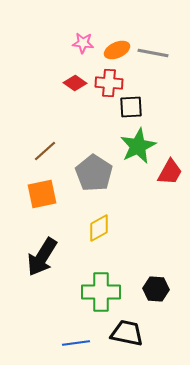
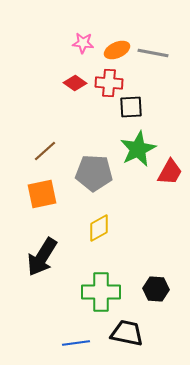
green star: moved 3 px down
gray pentagon: rotated 30 degrees counterclockwise
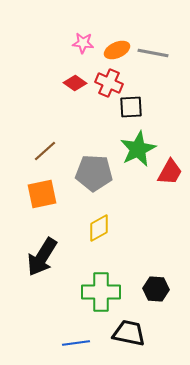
red cross: rotated 20 degrees clockwise
black trapezoid: moved 2 px right
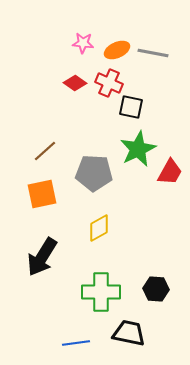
black square: rotated 15 degrees clockwise
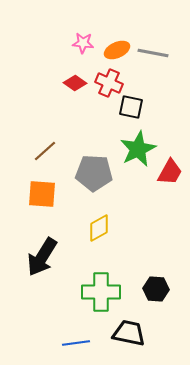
orange square: rotated 16 degrees clockwise
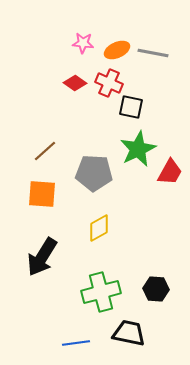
green cross: rotated 15 degrees counterclockwise
